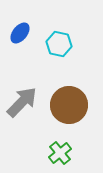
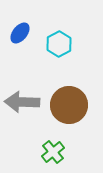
cyan hexagon: rotated 20 degrees clockwise
gray arrow: rotated 132 degrees counterclockwise
green cross: moved 7 px left, 1 px up
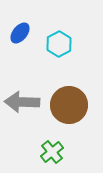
green cross: moved 1 px left
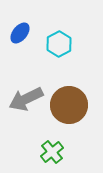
gray arrow: moved 4 px right, 3 px up; rotated 28 degrees counterclockwise
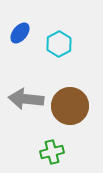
gray arrow: rotated 32 degrees clockwise
brown circle: moved 1 px right, 1 px down
green cross: rotated 25 degrees clockwise
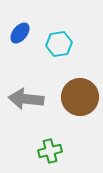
cyan hexagon: rotated 20 degrees clockwise
brown circle: moved 10 px right, 9 px up
green cross: moved 2 px left, 1 px up
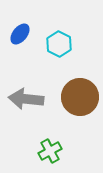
blue ellipse: moved 1 px down
cyan hexagon: rotated 25 degrees counterclockwise
green cross: rotated 15 degrees counterclockwise
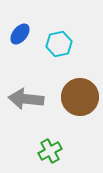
cyan hexagon: rotated 20 degrees clockwise
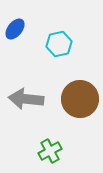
blue ellipse: moved 5 px left, 5 px up
brown circle: moved 2 px down
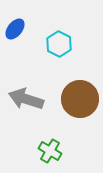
cyan hexagon: rotated 20 degrees counterclockwise
gray arrow: rotated 12 degrees clockwise
green cross: rotated 30 degrees counterclockwise
